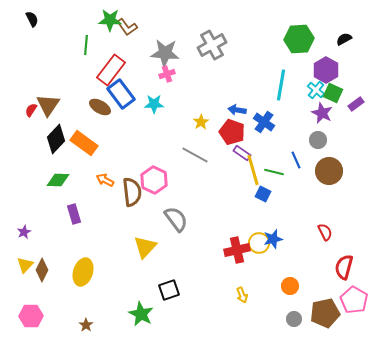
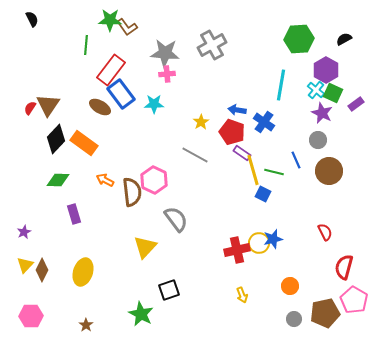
pink cross at (167, 74): rotated 14 degrees clockwise
red semicircle at (31, 110): moved 1 px left, 2 px up
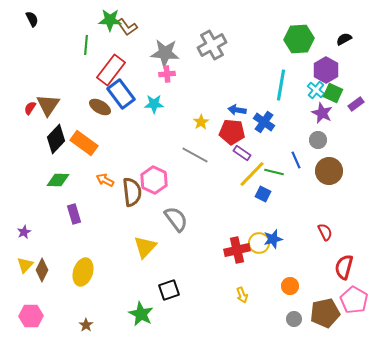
red pentagon at (232, 132): rotated 15 degrees counterclockwise
yellow line at (253, 170): moved 1 px left, 4 px down; rotated 60 degrees clockwise
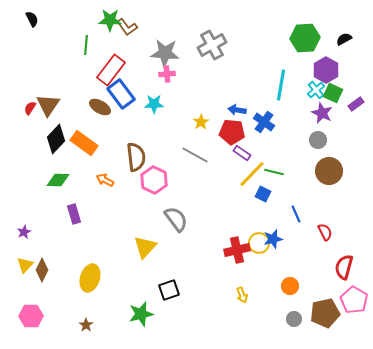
green hexagon at (299, 39): moved 6 px right, 1 px up
cyan cross at (316, 90): rotated 12 degrees clockwise
blue line at (296, 160): moved 54 px down
brown semicircle at (132, 192): moved 4 px right, 35 px up
yellow ellipse at (83, 272): moved 7 px right, 6 px down
green star at (141, 314): rotated 30 degrees clockwise
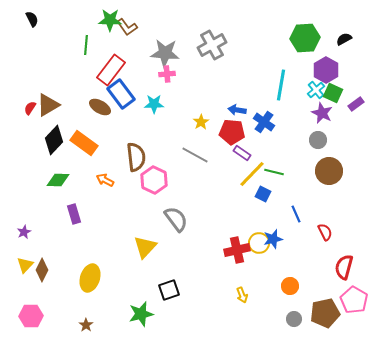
brown triangle at (48, 105): rotated 25 degrees clockwise
black diamond at (56, 139): moved 2 px left, 1 px down
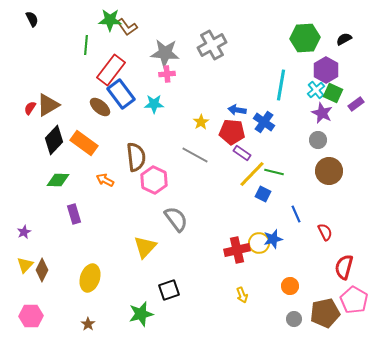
brown ellipse at (100, 107): rotated 10 degrees clockwise
brown star at (86, 325): moved 2 px right, 1 px up
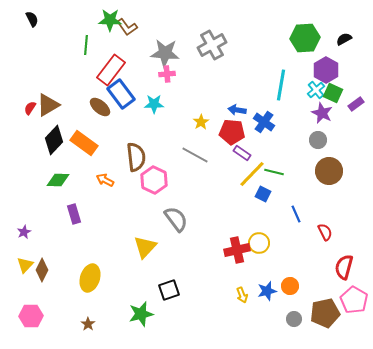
blue star at (273, 239): moved 6 px left, 52 px down
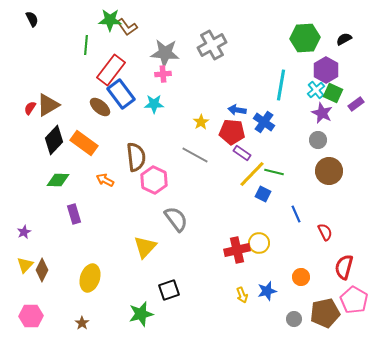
pink cross at (167, 74): moved 4 px left
orange circle at (290, 286): moved 11 px right, 9 px up
brown star at (88, 324): moved 6 px left, 1 px up
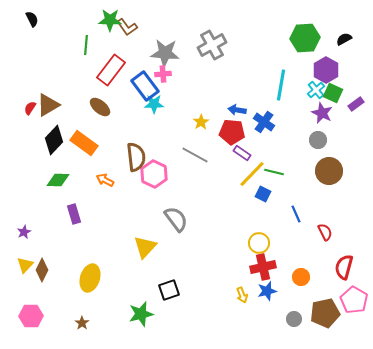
blue rectangle at (121, 94): moved 24 px right, 8 px up
pink hexagon at (154, 180): moved 6 px up
red cross at (237, 250): moved 26 px right, 17 px down
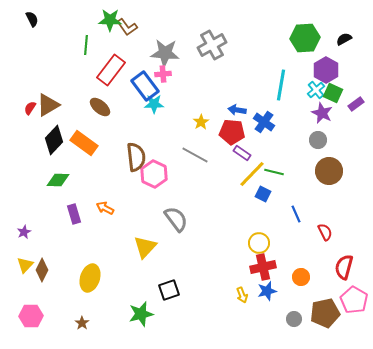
orange arrow at (105, 180): moved 28 px down
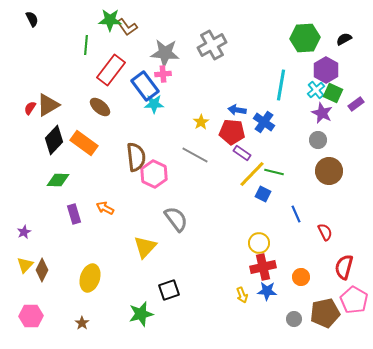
blue star at (267, 291): rotated 18 degrees clockwise
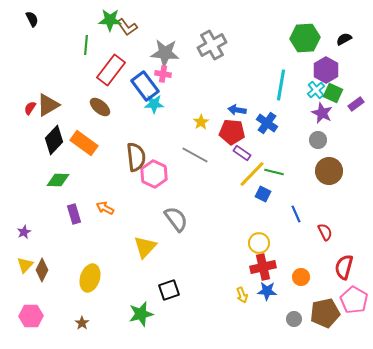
pink cross at (163, 74): rotated 14 degrees clockwise
blue cross at (264, 122): moved 3 px right, 1 px down
